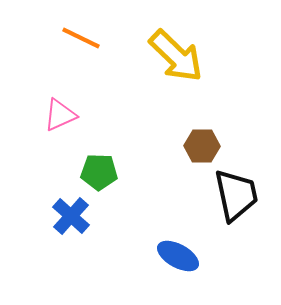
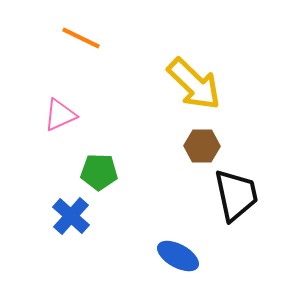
yellow arrow: moved 18 px right, 28 px down
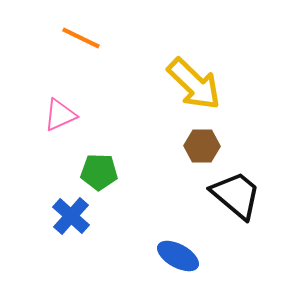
black trapezoid: rotated 38 degrees counterclockwise
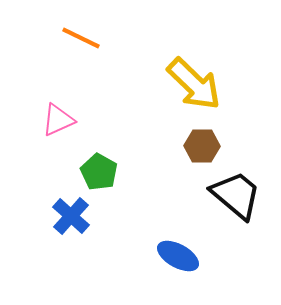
pink triangle: moved 2 px left, 5 px down
green pentagon: rotated 27 degrees clockwise
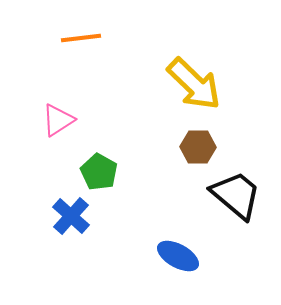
orange line: rotated 33 degrees counterclockwise
pink triangle: rotated 9 degrees counterclockwise
brown hexagon: moved 4 px left, 1 px down
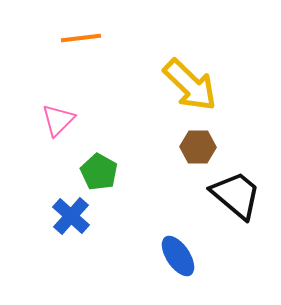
yellow arrow: moved 4 px left, 1 px down
pink triangle: rotated 12 degrees counterclockwise
blue ellipse: rotated 27 degrees clockwise
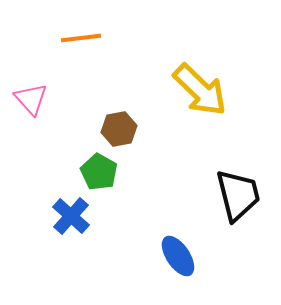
yellow arrow: moved 10 px right, 5 px down
pink triangle: moved 27 px left, 21 px up; rotated 27 degrees counterclockwise
brown hexagon: moved 79 px left, 18 px up; rotated 12 degrees counterclockwise
black trapezoid: moved 2 px right; rotated 36 degrees clockwise
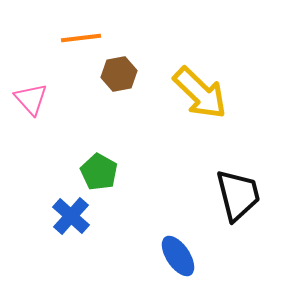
yellow arrow: moved 3 px down
brown hexagon: moved 55 px up
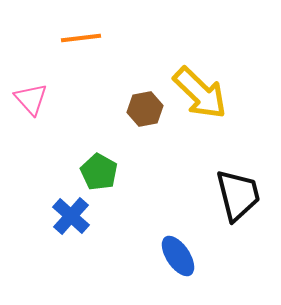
brown hexagon: moved 26 px right, 35 px down
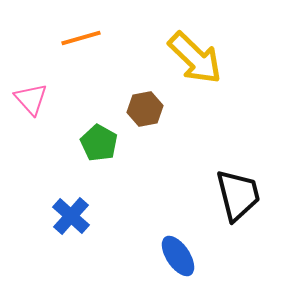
orange line: rotated 9 degrees counterclockwise
yellow arrow: moved 5 px left, 35 px up
green pentagon: moved 29 px up
